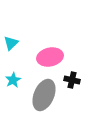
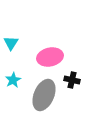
cyan triangle: rotated 14 degrees counterclockwise
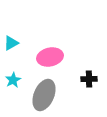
cyan triangle: rotated 28 degrees clockwise
black cross: moved 17 px right, 1 px up; rotated 14 degrees counterclockwise
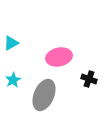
pink ellipse: moved 9 px right
black cross: rotated 21 degrees clockwise
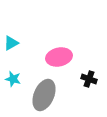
cyan star: moved 1 px up; rotated 28 degrees counterclockwise
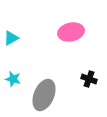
cyan triangle: moved 5 px up
pink ellipse: moved 12 px right, 25 px up
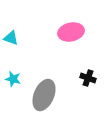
cyan triangle: rotated 49 degrees clockwise
black cross: moved 1 px left, 1 px up
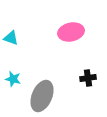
black cross: rotated 28 degrees counterclockwise
gray ellipse: moved 2 px left, 1 px down
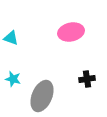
black cross: moved 1 px left, 1 px down
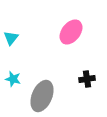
pink ellipse: rotated 40 degrees counterclockwise
cyan triangle: rotated 49 degrees clockwise
